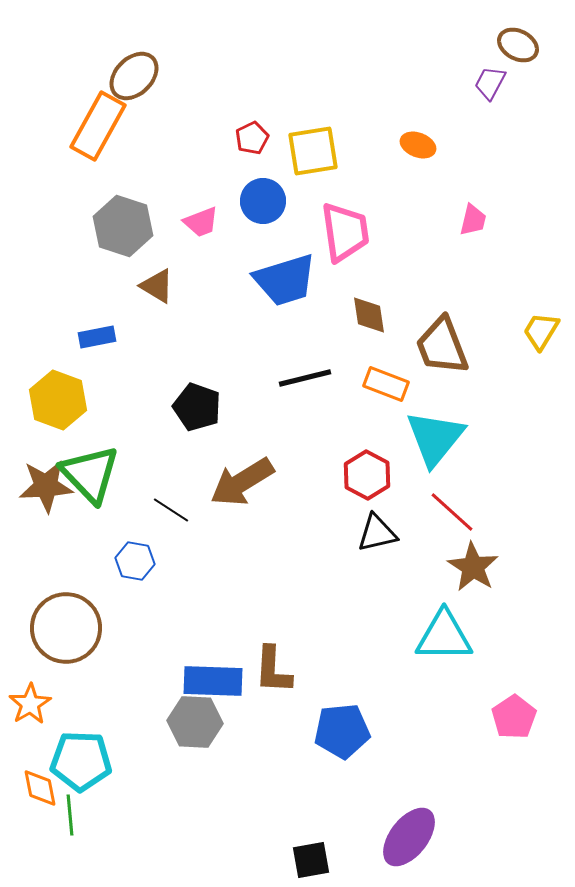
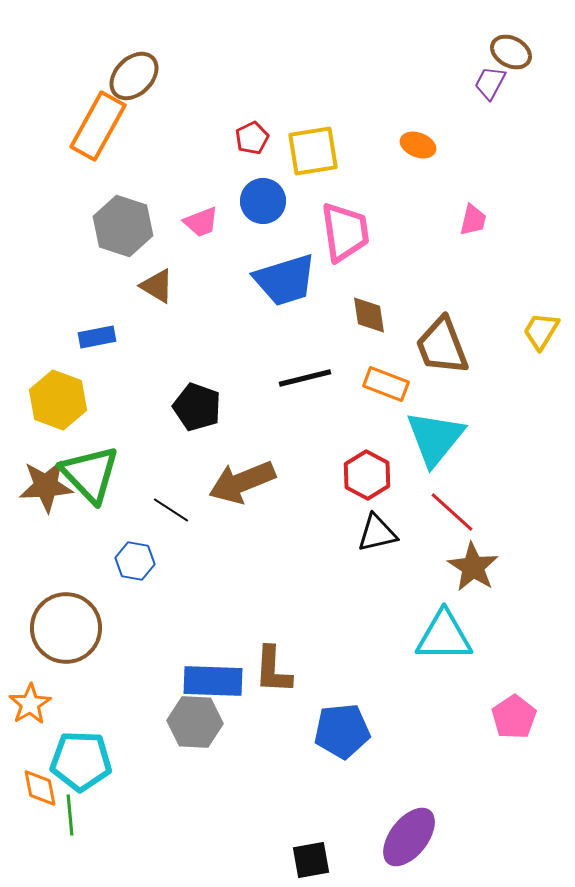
brown ellipse at (518, 45): moved 7 px left, 7 px down
brown arrow at (242, 482): rotated 10 degrees clockwise
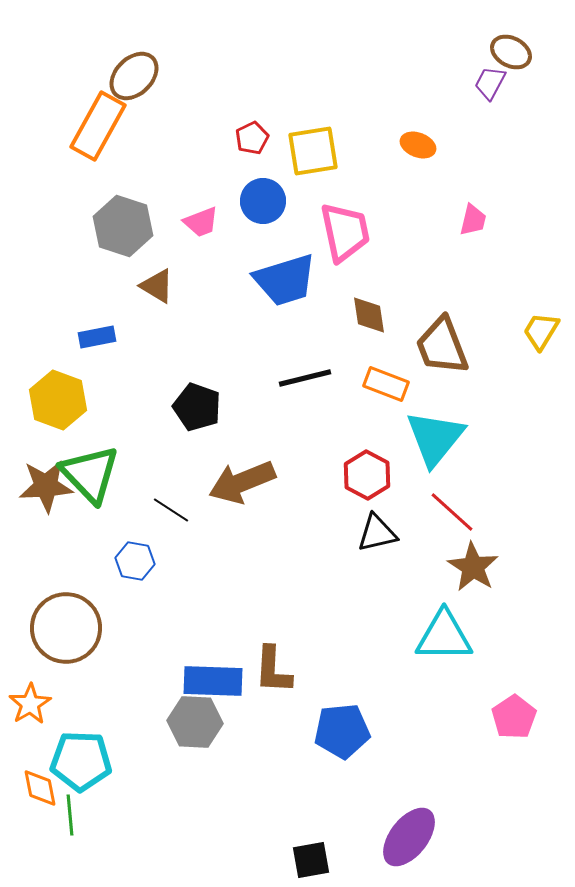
pink trapezoid at (345, 232): rotated 4 degrees counterclockwise
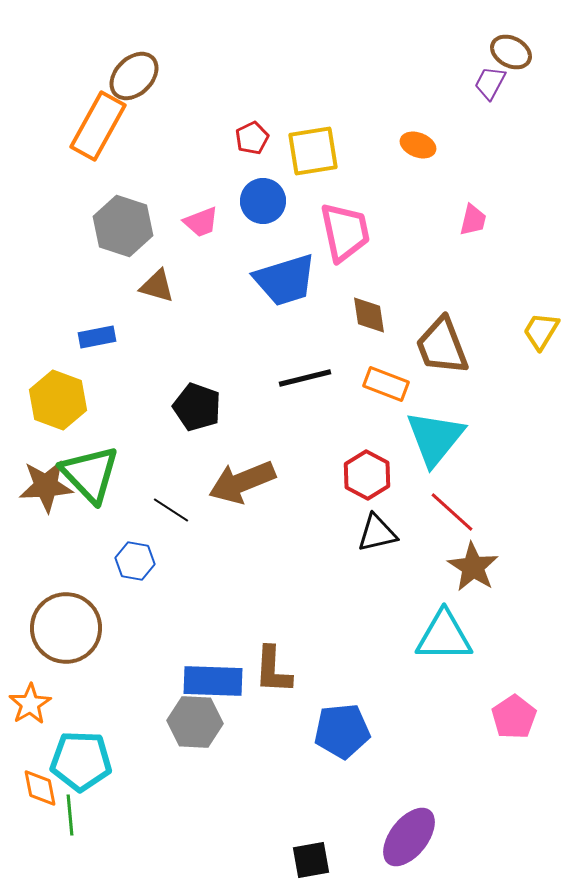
brown triangle at (157, 286): rotated 15 degrees counterclockwise
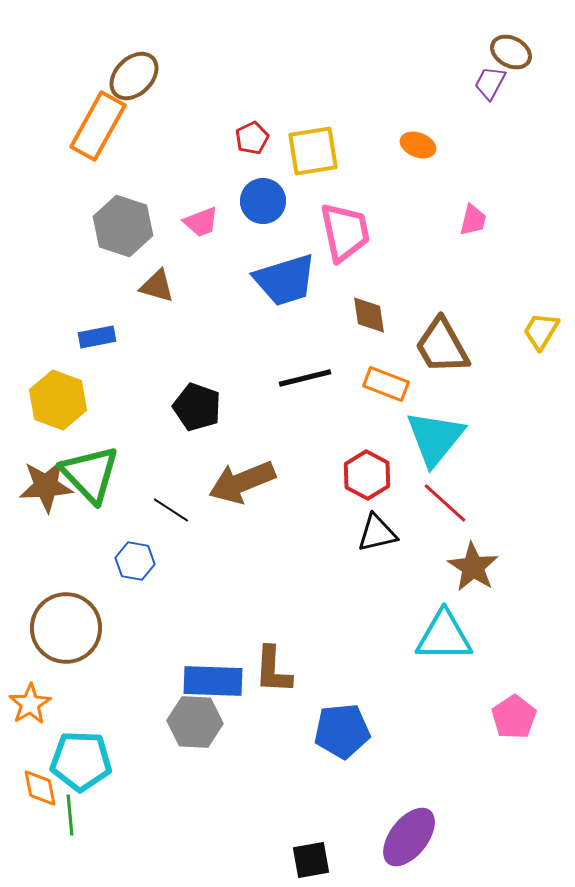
brown trapezoid at (442, 346): rotated 8 degrees counterclockwise
red line at (452, 512): moved 7 px left, 9 px up
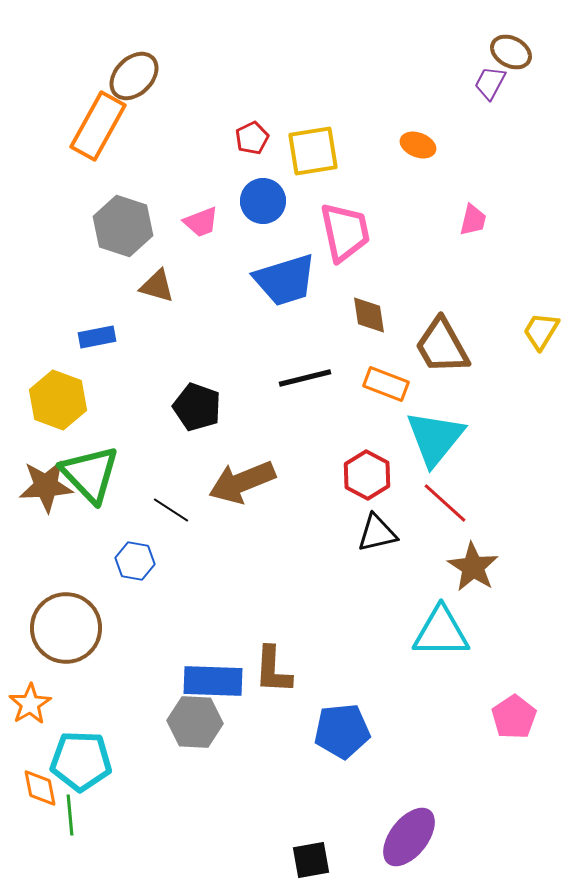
cyan triangle at (444, 636): moved 3 px left, 4 px up
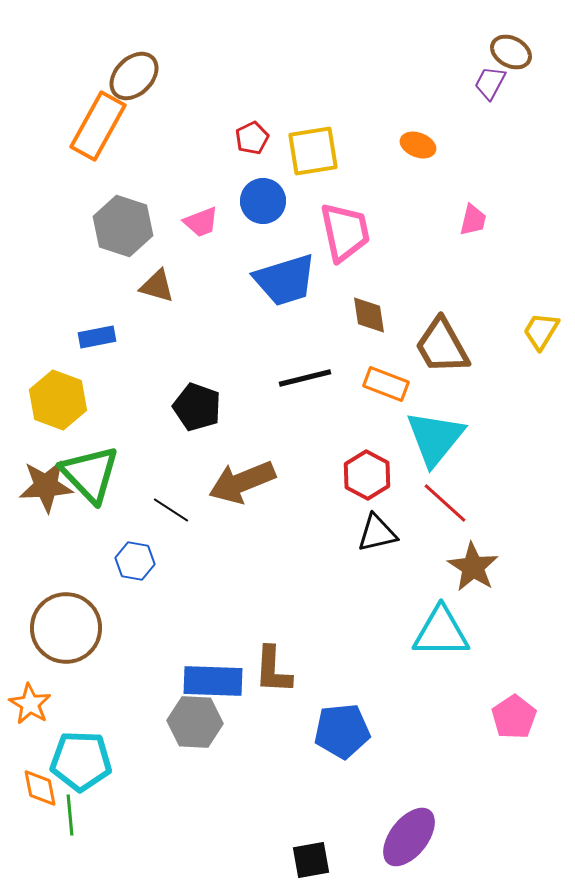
orange star at (30, 704): rotated 9 degrees counterclockwise
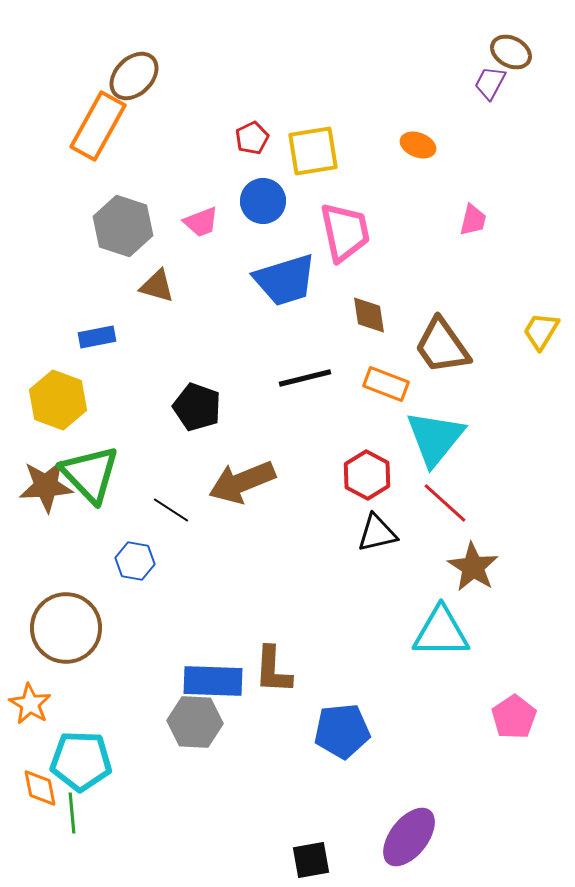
brown trapezoid at (442, 346): rotated 6 degrees counterclockwise
green line at (70, 815): moved 2 px right, 2 px up
